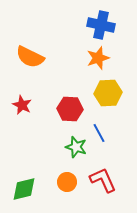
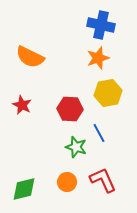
yellow hexagon: rotated 8 degrees counterclockwise
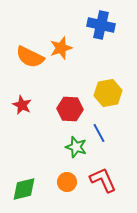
orange star: moved 37 px left, 10 px up
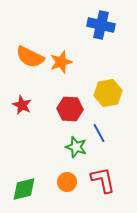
orange star: moved 14 px down
red L-shape: rotated 12 degrees clockwise
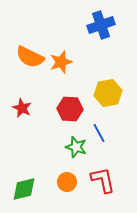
blue cross: rotated 32 degrees counterclockwise
red star: moved 3 px down
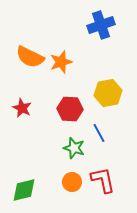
green star: moved 2 px left, 1 px down
orange circle: moved 5 px right
green diamond: moved 1 px down
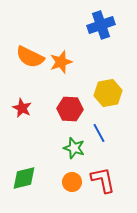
green diamond: moved 12 px up
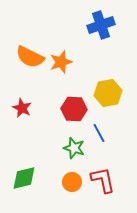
red hexagon: moved 4 px right
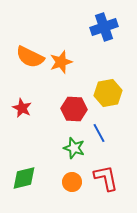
blue cross: moved 3 px right, 2 px down
red L-shape: moved 3 px right, 2 px up
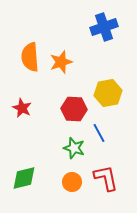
orange semicircle: rotated 60 degrees clockwise
